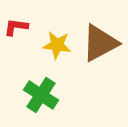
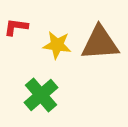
brown triangle: rotated 24 degrees clockwise
green cross: rotated 16 degrees clockwise
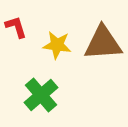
red L-shape: rotated 65 degrees clockwise
brown triangle: moved 3 px right
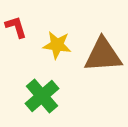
brown triangle: moved 12 px down
green cross: moved 1 px right, 1 px down
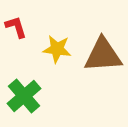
yellow star: moved 4 px down
green cross: moved 18 px left
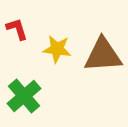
red L-shape: moved 1 px right, 2 px down
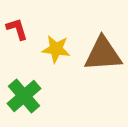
yellow star: moved 1 px left
brown triangle: moved 1 px up
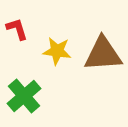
yellow star: moved 1 px right, 2 px down
